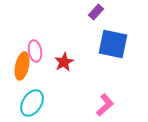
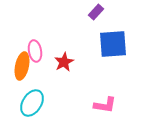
blue square: rotated 16 degrees counterclockwise
pink L-shape: rotated 50 degrees clockwise
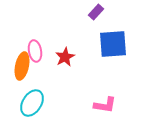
red star: moved 1 px right, 5 px up
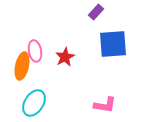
cyan ellipse: moved 2 px right
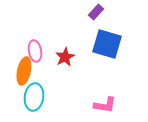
blue square: moved 6 px left; rotated 20 degrees clockwise
orange ellipse: moved 2 px right, 5 px down
cyan ellipse: moved 6 px up; rotated 24 degrees counterclockwise
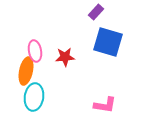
blue square: moved 1 px right, 2 px up
red star: rotated 24 degrees clockwise
orange ellipse: moved 2 px right
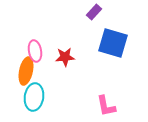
purple rectangle: moved 2 px left
blue square: moved 5 px right, 1 px down
pink L-shape: moved 1 px right, 1 px down; rotated 70 degrees clockwise
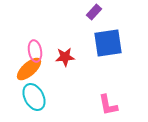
blue square: moved 5 px left; rotated 24 degrees counterclockwise
orange ellipse: moved 3 px right, 2 px up; rotated 36 degrees clockwise
cyan ellipse: rotated 36 degrees counterclockwise
pink L-shape: moved 2 px right, 1 px up
